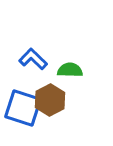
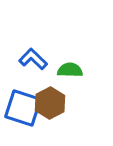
brown hexagon: moved 3 px down
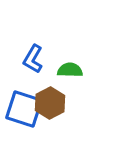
blue L-shape: rotated 104 degrees counterclockwise
blue square: moved 1 px right, 1 px down
